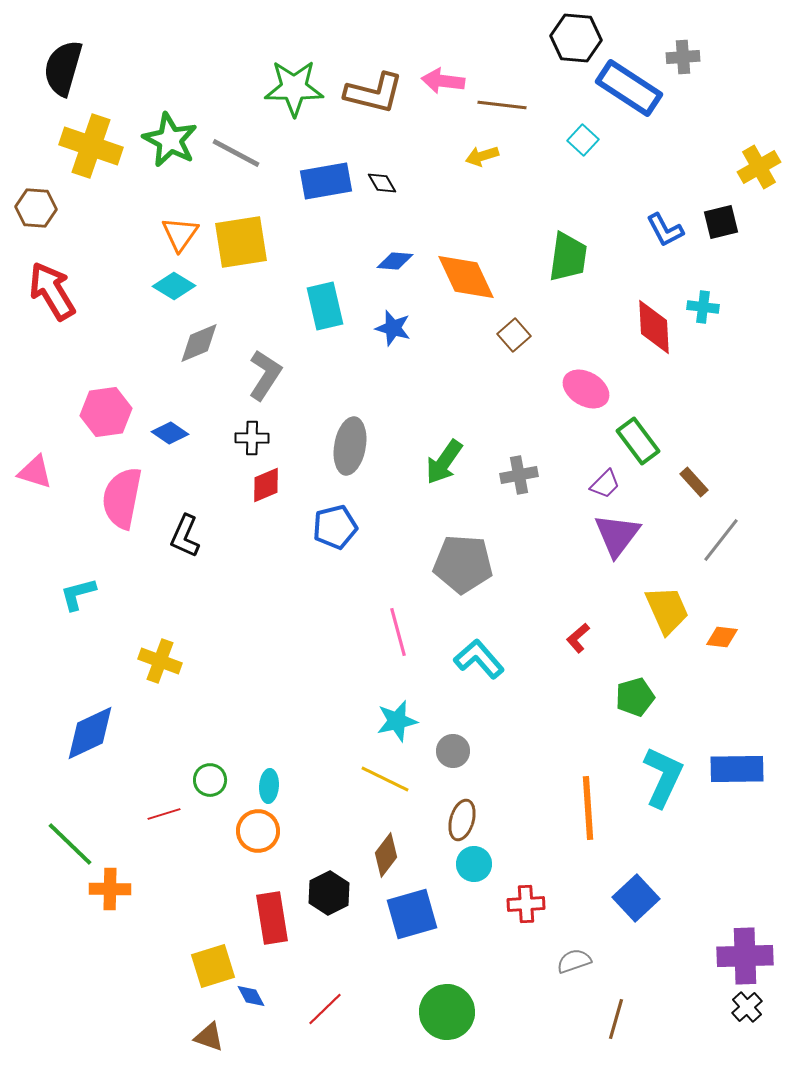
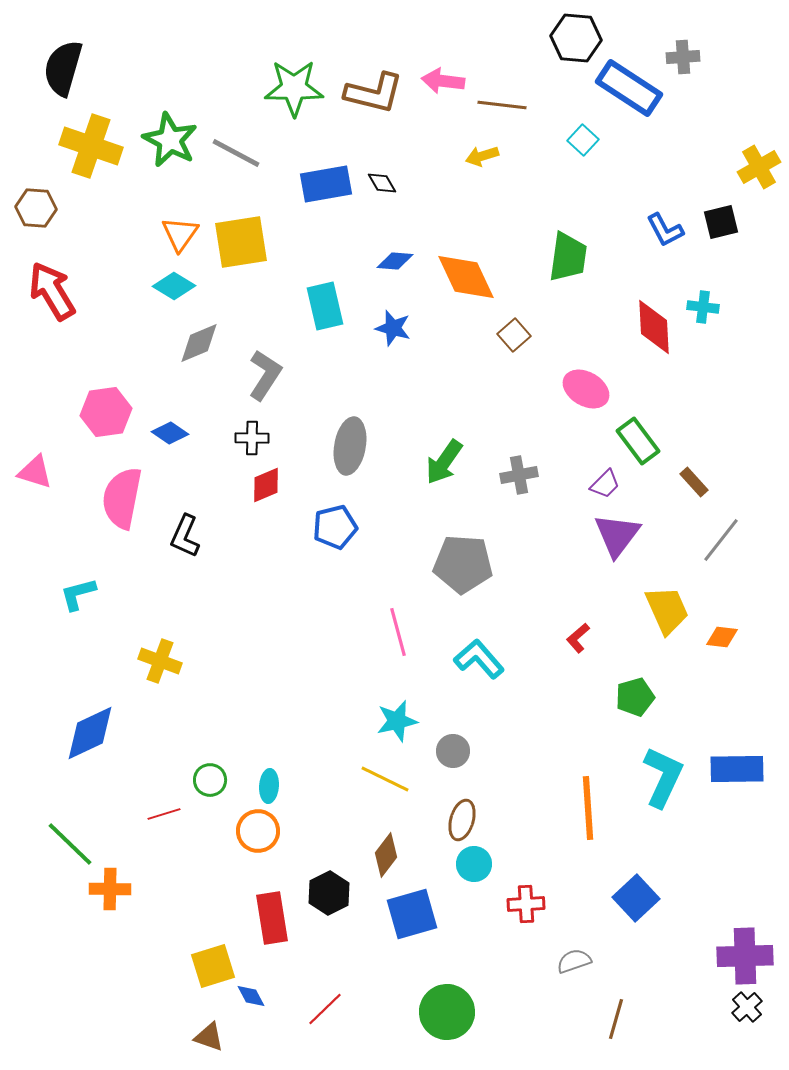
blue rectangle at (326, 181): moved 3 px down
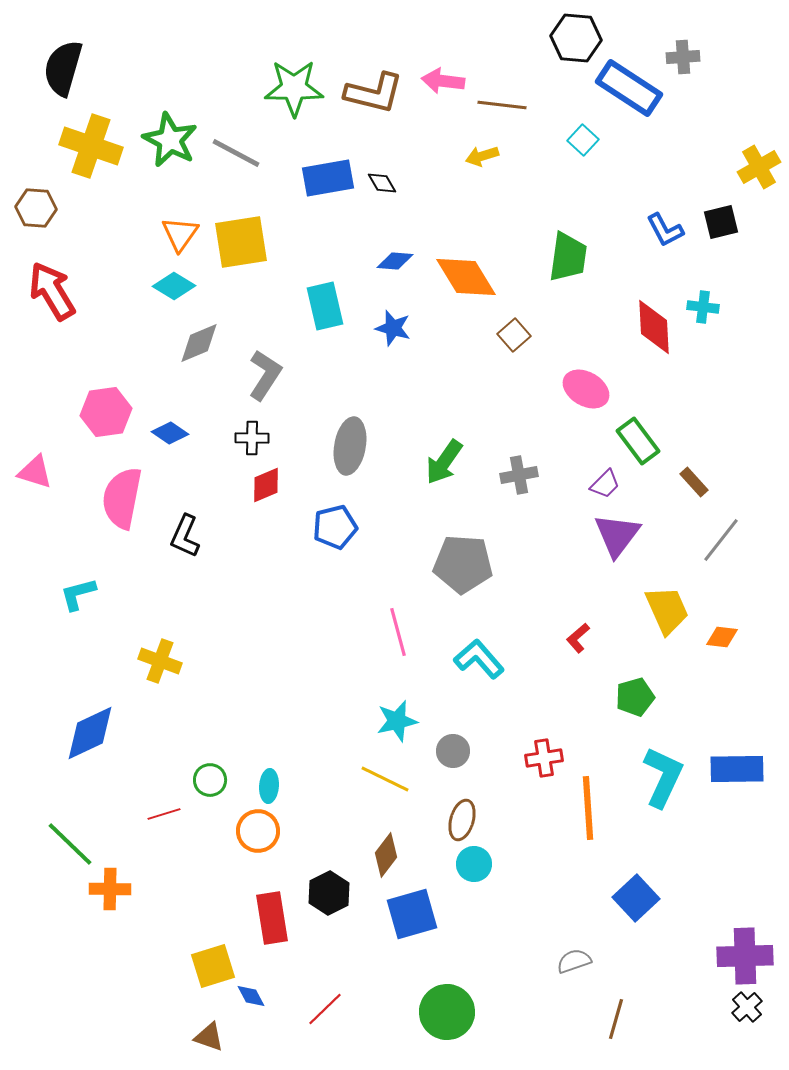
blue rectangle at (326, 184): moved 2 px right, 6 px up
orange diamond at (466, 277): rotated 6 degrees counterclockwise
red cross at (526, 904): moved 18 px right, 146 px up; rotated 6 degrees counterclockwise
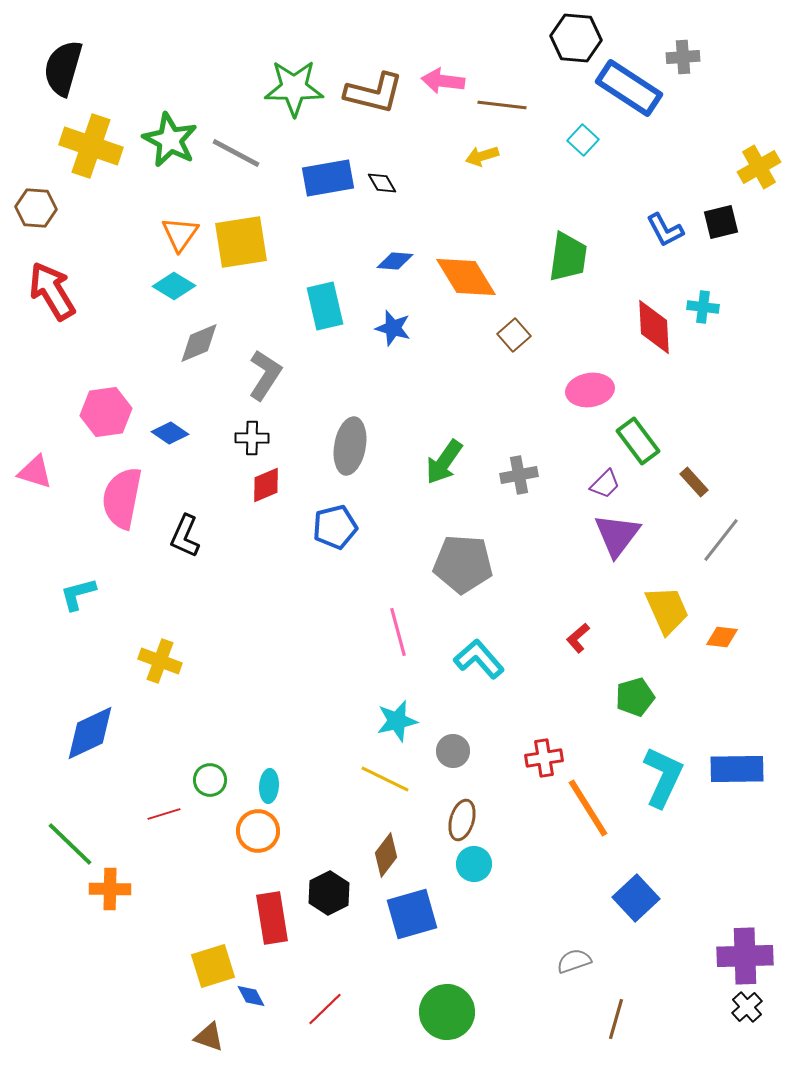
pink ellipse at (586, 389): moved 4 px right, 1 px down; rotated 39 degrees counterclockwise
orange line at (588, 808): rotated 28 degrees counterclockwise
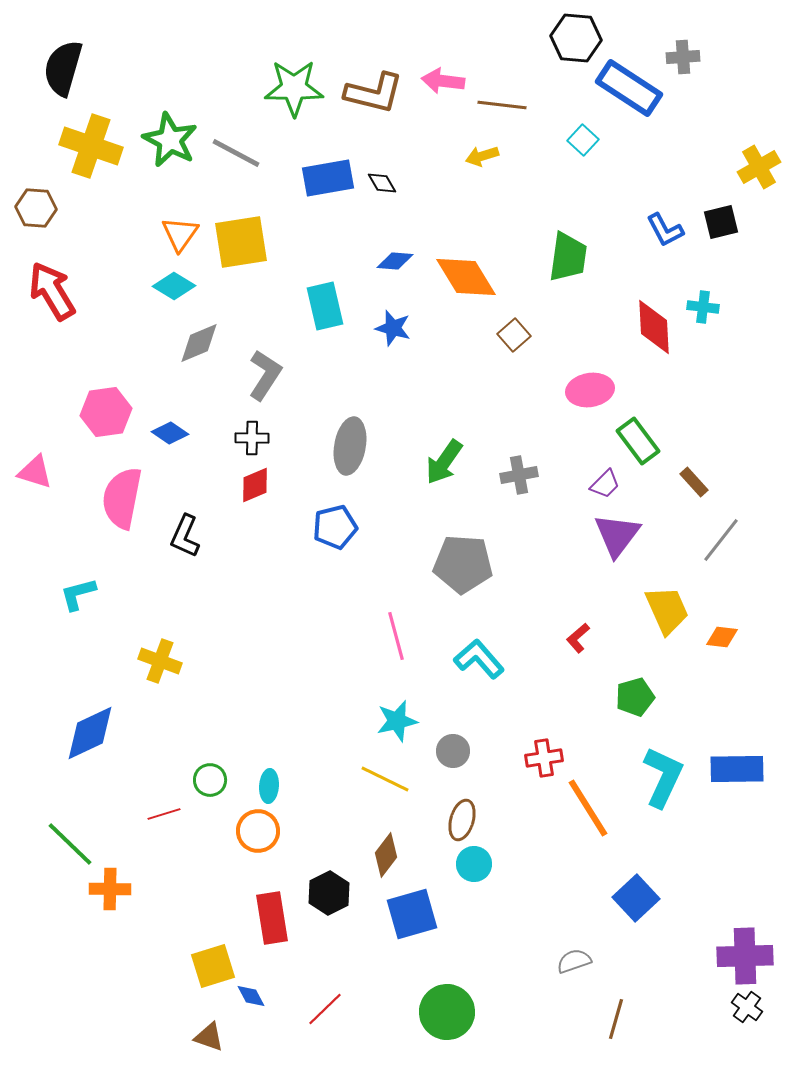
red diamond at (266, 485): moved 11 px left
pink line at (398, 632): moved 2 px left, 4 px down
black cross at (747, 1007): rotated 12 degrees counterclockwise
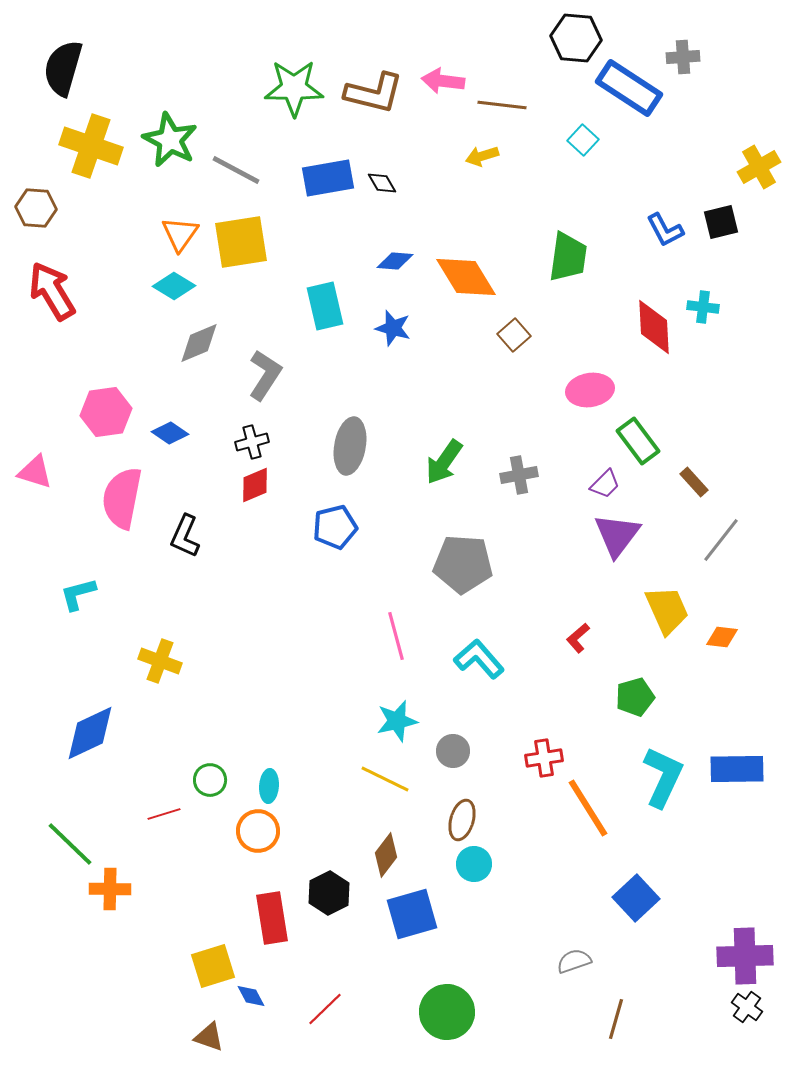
gray line at (236, 153): moved 17 px down
black cross at (252, 438): moved 4 px down; rotated 16 degrees counterclockwise
